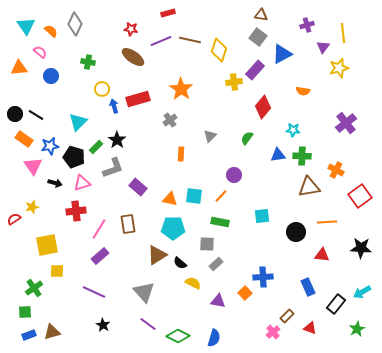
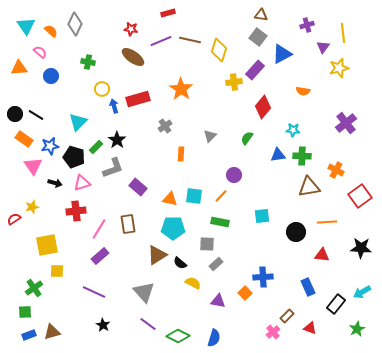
gray cross at (170, 120): moved 5 px left, 6 px down
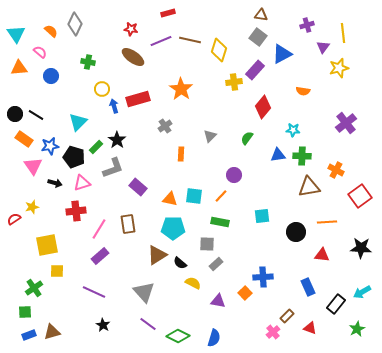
cyan triangle at (26, 26): moved 10 px left, 8 px down
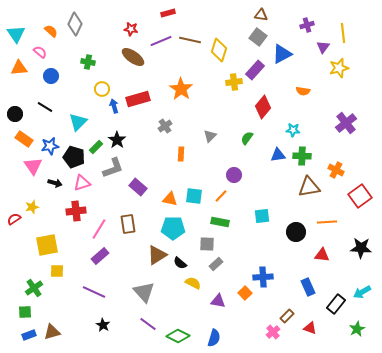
black line at (36, 115): moved 9 px right, 8 px up
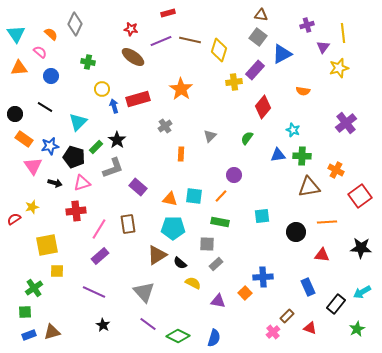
orange semicircle at (51, 31): moved 3 px down
cyan star at (293, 130): rotated 16 degrees clockwise
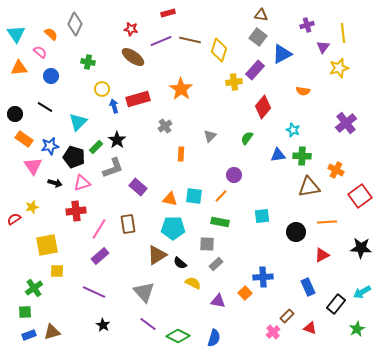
red triangle at (322, 255): rotated 35 degrees counterclockwise
